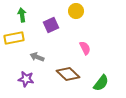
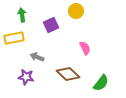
purple star: moved 2 px up
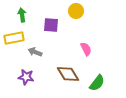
purple square: rotated 28 degrees clockwise
pink semicircle: moved 1 px right, 1 px down
gray arrow: moved 2 px left, 5 px up
brown diamond: rotated 15 degrees clockwise
green semicircle: moved 4 px left
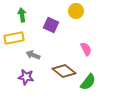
purple square: rotated 21 degrees clockwise
gray arrow: moved 2 px left, 3 px down
brown diamond: moved 4 px left, 3 px up; rotated 20 degrees counterclockwise
green semicircle: moved 9 px left, 1 px up
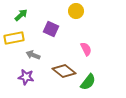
green arrow: moved 1 px left; rotated 56 degrees clockwise
purple square: moved 4 px down
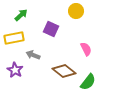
purple star: moved 11 px left, 7 px up; rotated 21 degrees clockwise
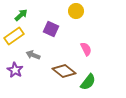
yellow rectangle: moved 2 px up; rotated 24 degrees counterclockwise
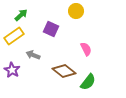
purple star: moved 3 px left
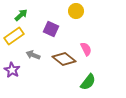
brown diamond: moved 12 px up
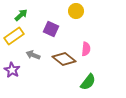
pink semicircle: rotated 32 degrees clockwise
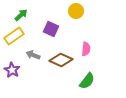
brown diamond: moved 3 px left, 1 px down; rotated 15 degrees counterclockwise
green semicircle: moved 1 px left, 1 px up
